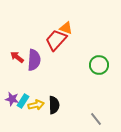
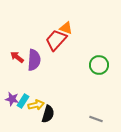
black semicircle: moved 6 px left, 9 px down; rotated 18 degrees clockwise
gray line: rotated 32 degrees counterclockwise
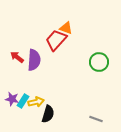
green circle: moved 3 px up
yellow arrow: moved 3 px up
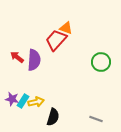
green circle: moved 2 px right
black semicircle: moved 5 px right, 3 px down
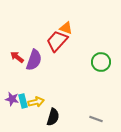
red trapezoid: moved 1 px right, 1 px down
purple semicircle: rotated 15 degrees clockwise
cyan rectangle: rotated 48 degrees counterclockwise
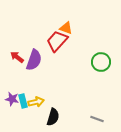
gray line: moved 1 px right
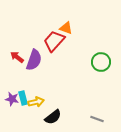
red trapezoid: moved 3 px left
cyan rectangle: moved 3 px up
black semicircle: rotated 36 degrees clockwise
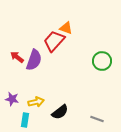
green circle: moved 1 px right, 1 px up
cyan rectangle: moved 2 px right, 22 px down; rotated 24 degrees clockwise
black semicircle: moved 7 px right, 5 px up
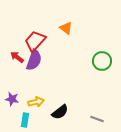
orange triangle: rotated 16 degrees clockwise
red trapezoid: moved 19 px left
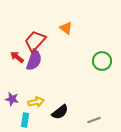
gray line: moved 3 px left, 1 px down; rotated 40 degrees counterclockwise
